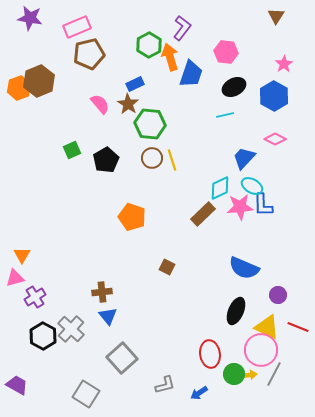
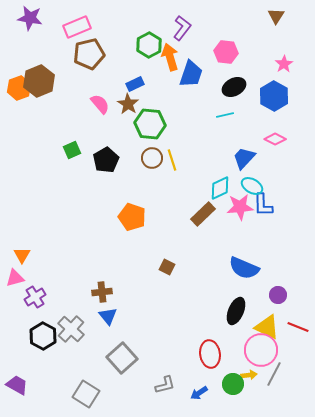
green circle at (234, 374): moved 1 px left, 10 px down
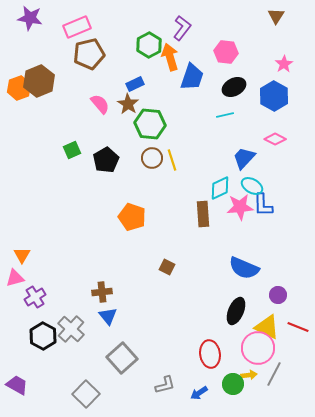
blue trapezoid at (191, 74): moved 1 px right, 3 px down
brown rectangle at (203, 214): rotated 50 degrees counterclockwise
pink circle at (261, 350): moved 3 px left, 2 px up
gray square at (86, 394): rotated 12 degrees clockwise
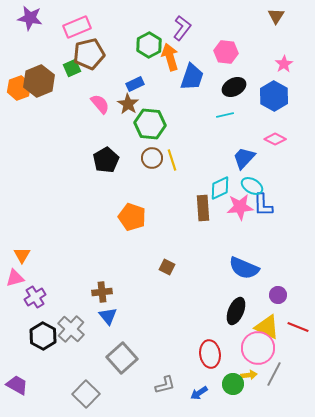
green square at (72, 150): moved 82 px up
brown rectangle at (203, 214): moved 6 px up
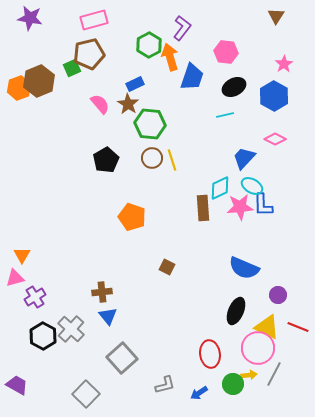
pink rectangle at (77, 27): moved 17 px right, 7 px up; rotated 8 degrees clockwise
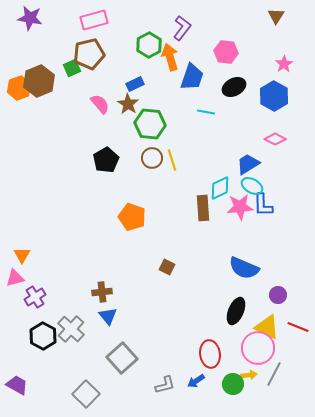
cyan line at (225, 115): moved 19 px left, 3 px up; rotated 24 degrees clockwise
blue trapezoid at (244, 158): moved 4 px right, 6 px down; rotated 15 degrees clockwise
blue arrow at (199, 393): moved 3 px left, 12 px up
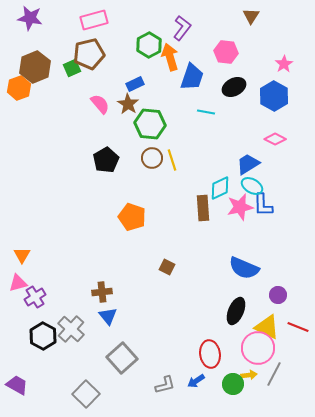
brown triangle at (276, 16): moved 25 px left
brown hexagon at (39, 81): moved 4 px left, 14 px up
pink star at (240, 207): rotated 8 degrees counterclockwise
pink triangle at (15, 278): moved 3 px right, 5 px down
